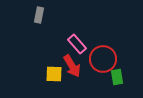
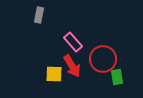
pink rectangle: moved 4 px left, 2 px up
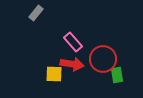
gray rectangle: moved 3 px left, 2 px up; rotated 28 degrees clockwise
red arrow: moved 2 px up; rotated 50 degrees counterclockwise
green rectangle: moved 2 px up
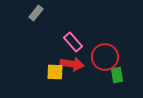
red circle: moved 2 px right, 2 px up
yellow square: moved 1 px right, 2 px up
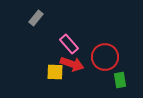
gray rectangle: moved 5 px down
pink rectangle: moved 4 px left, 2 px down
red arrow: rotated 10 degrees clockwise
green rectangle: moved 3 px right, 5 px down
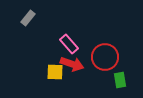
gray rectangle: moved 8 px left
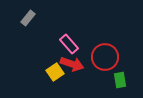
yellow square: rotated 36 degrees counterclockwise
